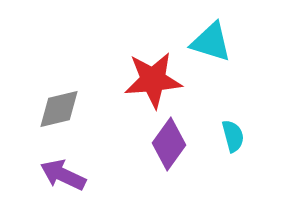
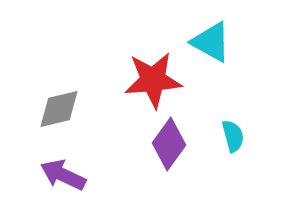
cyan triangle: rotated 12 degrees clockwise
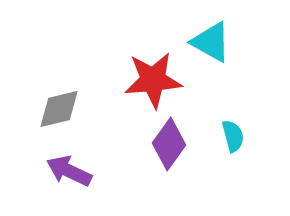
purple arrow: moved 6 px right, 4 px up
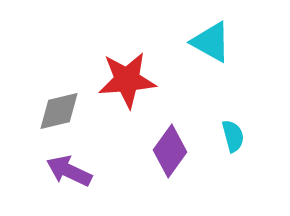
red star: moved 26 px left
gray diamond: moved 2 px down
purple diamond: moved 1 px right, 7 px down
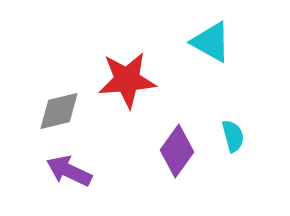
purple diamond: moved 7 px right
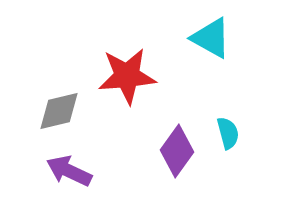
cyan triangle: moved 4 px up
red star: moved 4 px up
cyan semicircle: moved 5 px left, 3 px up
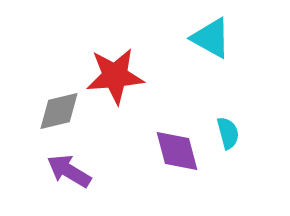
red star: moved 12 px left
purple diamond: rotated 51 degrees counterclockwise
purple arrow: rotated 6 degrees clockwise
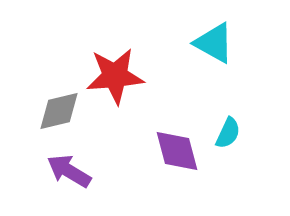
cyan triangle: moved 3 px right, 5 px down
cyan semicircle: rotated 40 degrees clockwise
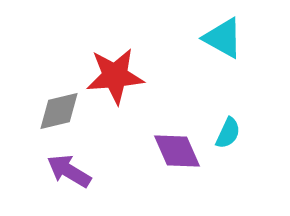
cyan triangle: moved 9 px right, 5 px up
purple diamond: rotated 9 degrees counterclockwise
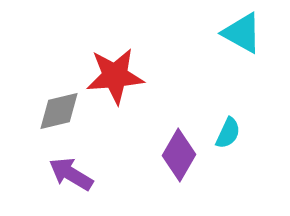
cyan triangle: moved 19 px right, 5 px up
purple diamond: moved 2 px right, 4 px down; rotated 54 degrees clockwise
purple arrow: moved 2 px right, 3 px down
